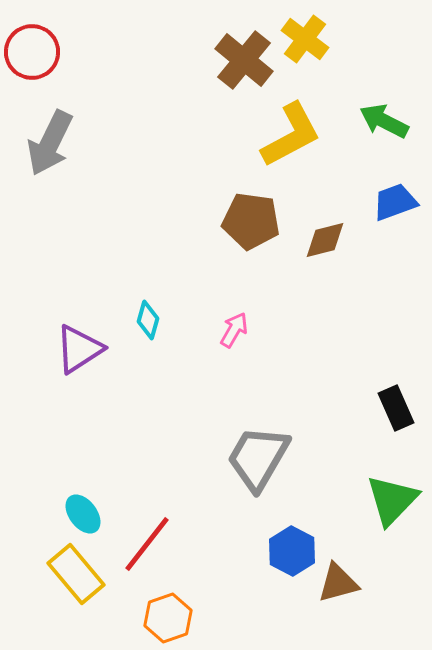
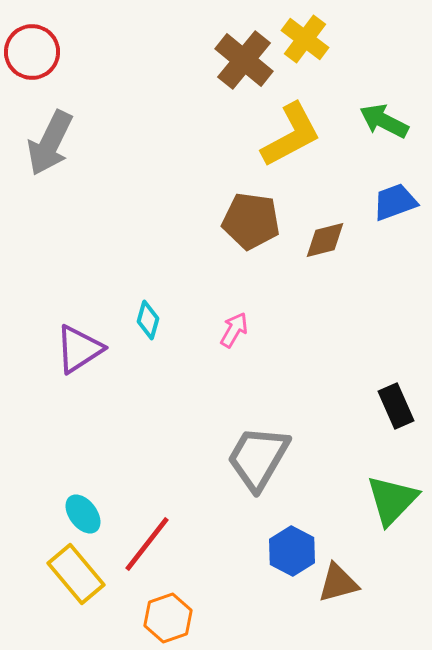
black rectangle: moved 2 px up
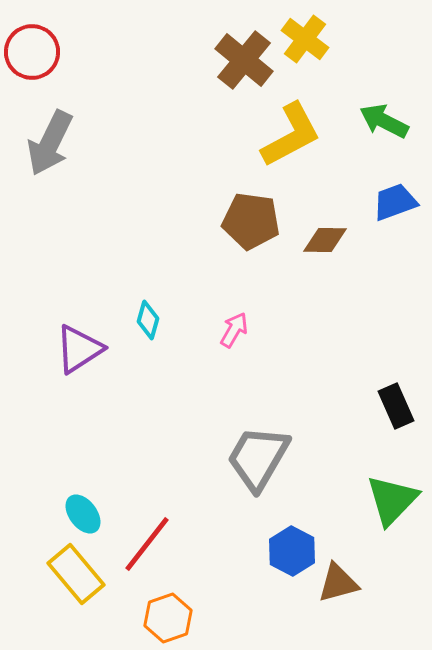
brown diamond: rotated 15 degrees clockwise
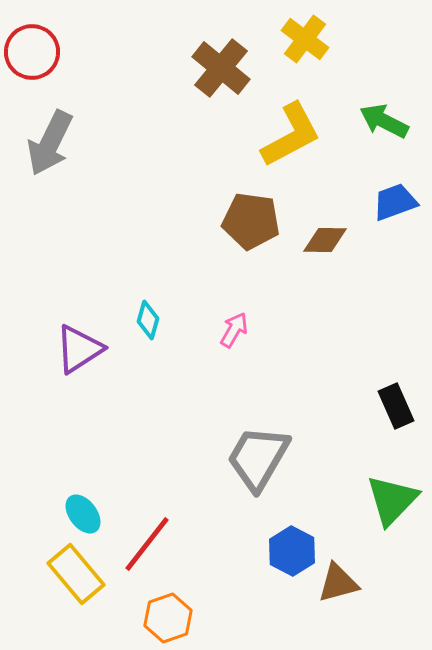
brown cross: moved 23 px left, 8 px down
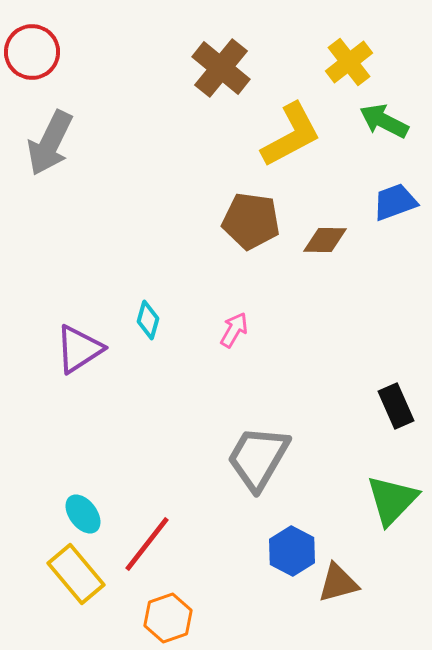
yellow cross: moved 44 px right, 23 px down; rotated 15 degrees clockwise
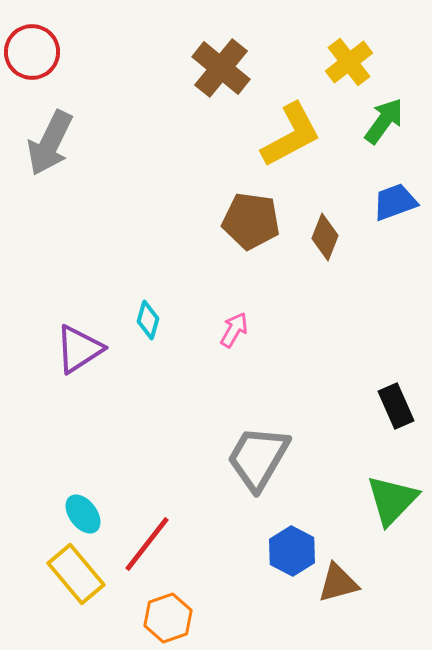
green arrow: rotated 99 degrees clockwise
brown diamond: moved 3 px up; rotated 69 degrees counterclockwise
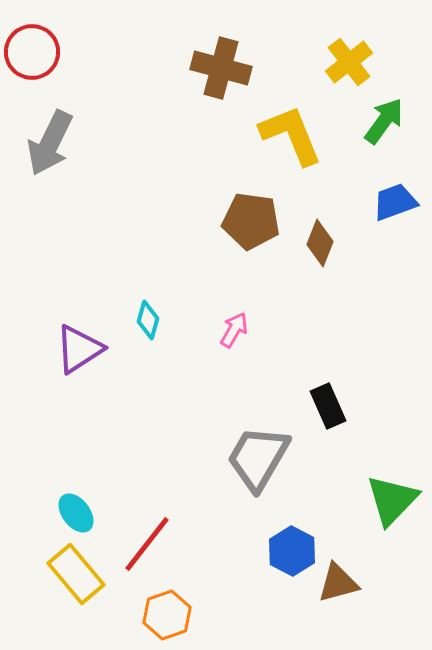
brown cross: rotated 24 degrees counterclockwise
yellow L-shape: rotated 84 degrees counterclockwise
brown diamond: moved 5 px left, 6 px down
black rectangle: moved 68 px left
cyan ellipse: moved 7 px left, 1 px up
orange hexagon: moved 1 px left, 3 px up
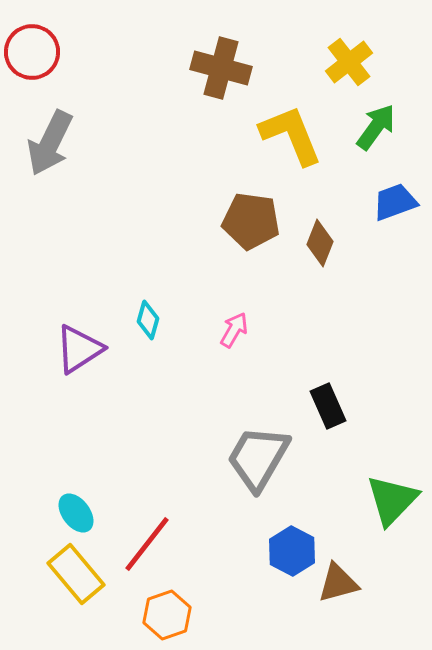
green arrow: moved 8 px left, 6 px down
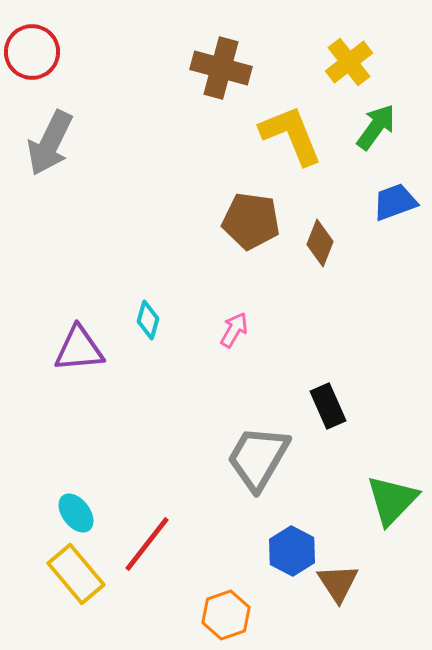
purple triangle: rotated 28 degrees clockwise
brown triangle: rotated 48 degrees counterclockwise
orange hexagon: moved 59 px right
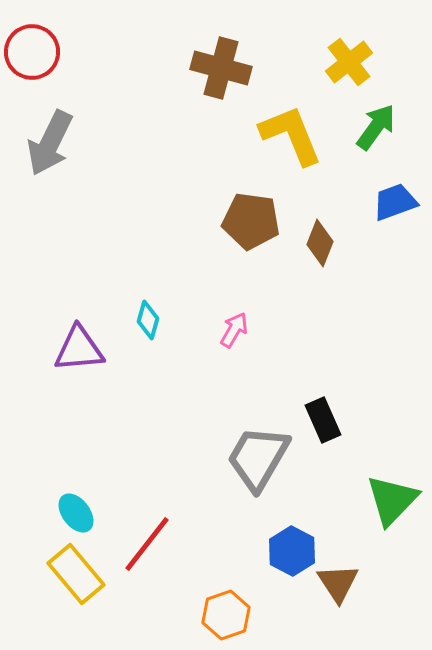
black rectangle: moved 5 px left, 14 px down
